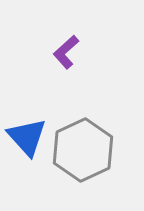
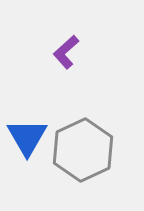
blue triangle: rotated 12 degrees clockwise
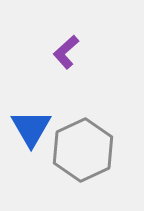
blue triangle: moved 4 px right, 9 px up
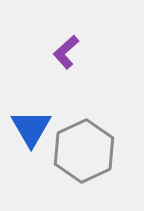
gray hexagon: moved 1 px right, 1 px down
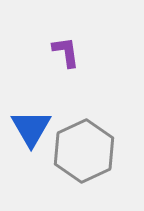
purple L-shape: rotated 124 degrees clockwise
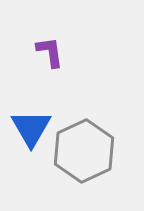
purple L-shape: moved 16 px left
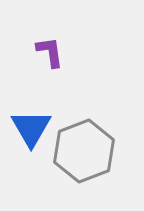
gray hexagon: rotated 4 degrees clockwise
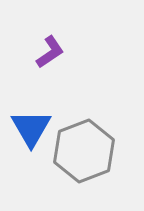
purple L-shape: rotated 64 degrees clockwise
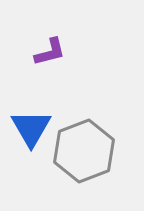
purple L-shape: rotated 20 degrees clockwise
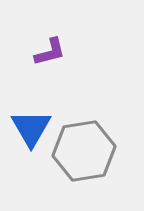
gray hexagon: rotated 12 degrees clockwise
